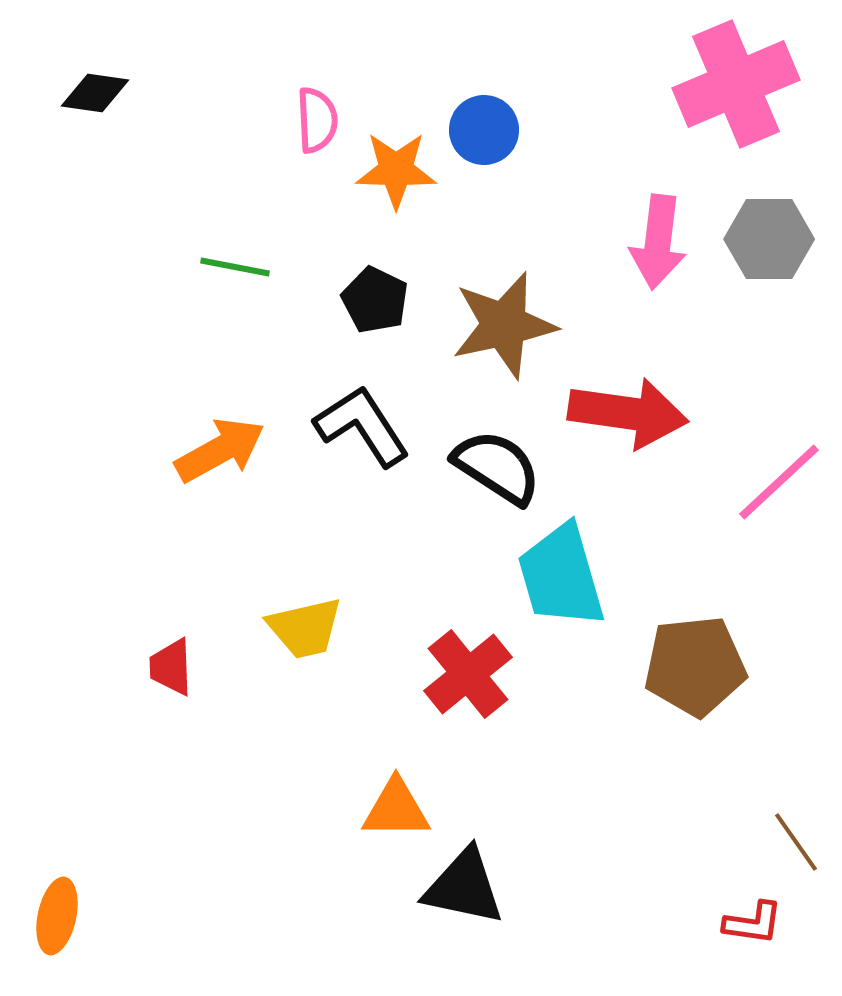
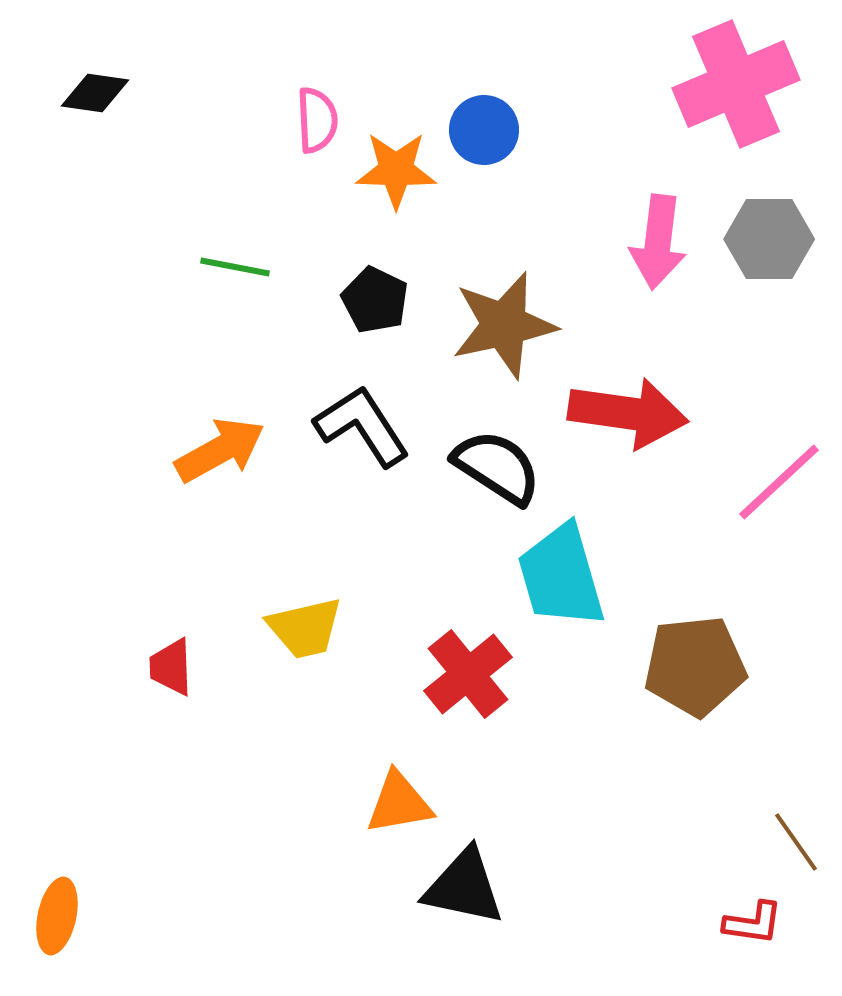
orange triangle: moved 3 px right, 6 px up; rotated 10 degrees counterclockwise
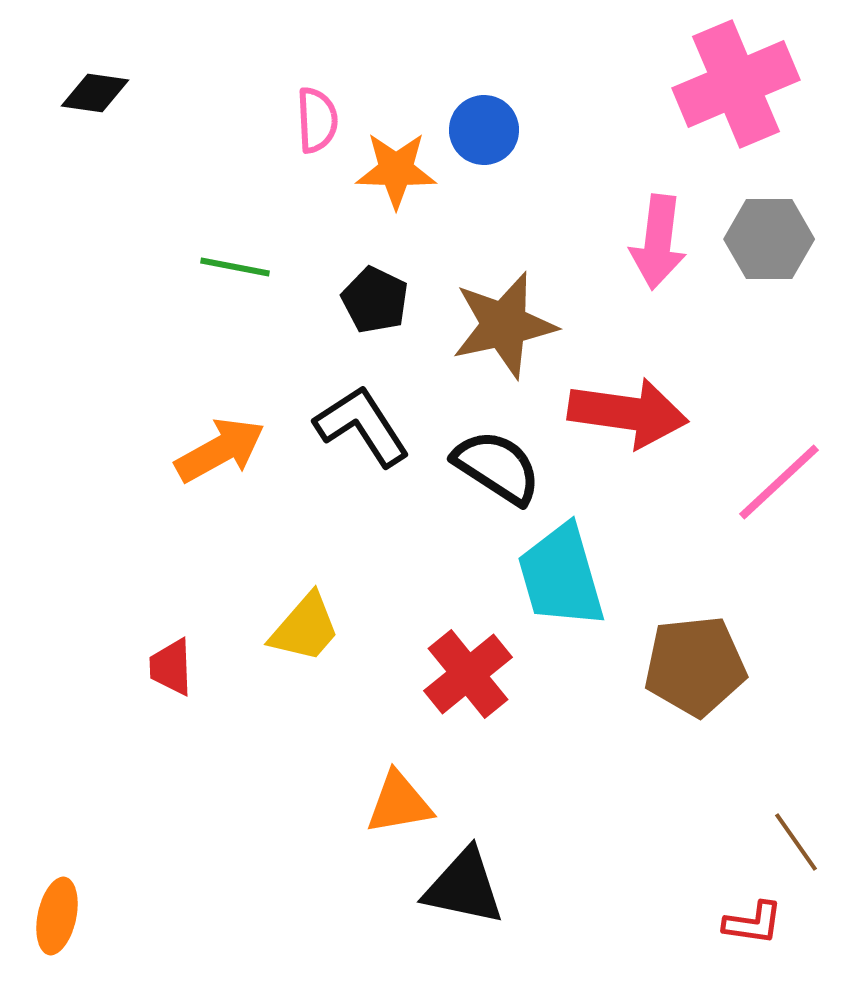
yellow trapezoid: rotated 36 degrees counterclockwise
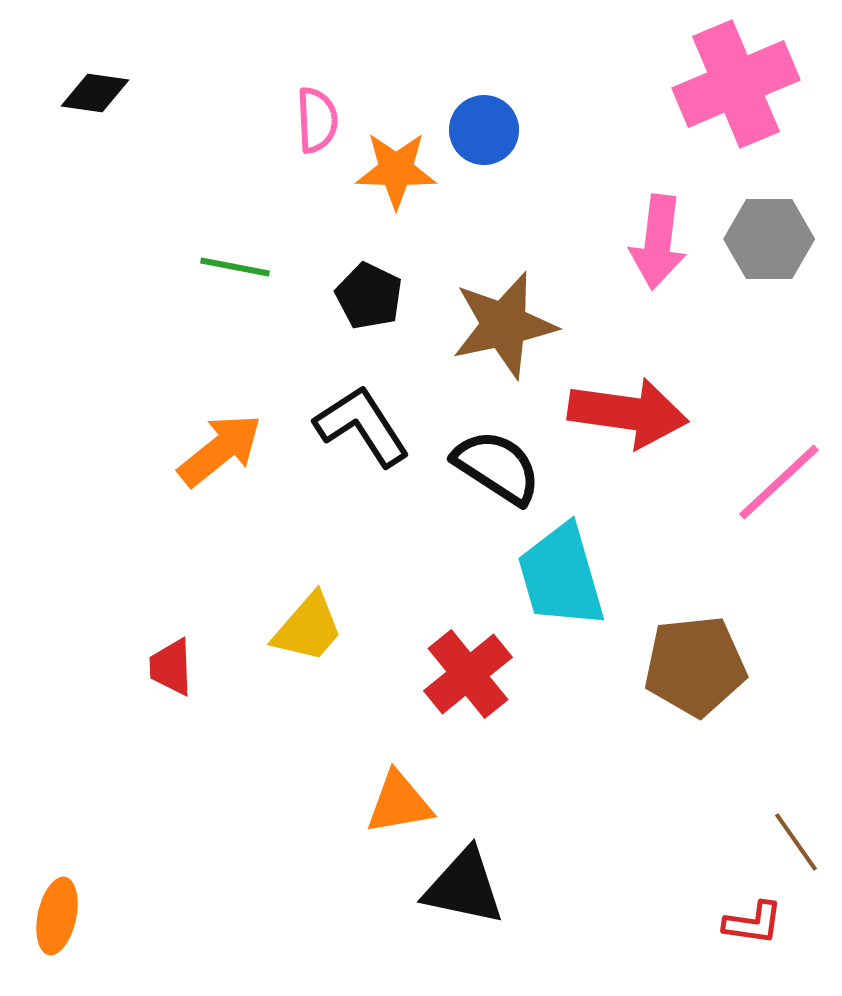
black pentagon: moved 6 px left, 4 px up
orange arrow: rotated 10 degrees counterclockwise
yellow trapezoid: moved 3 px right
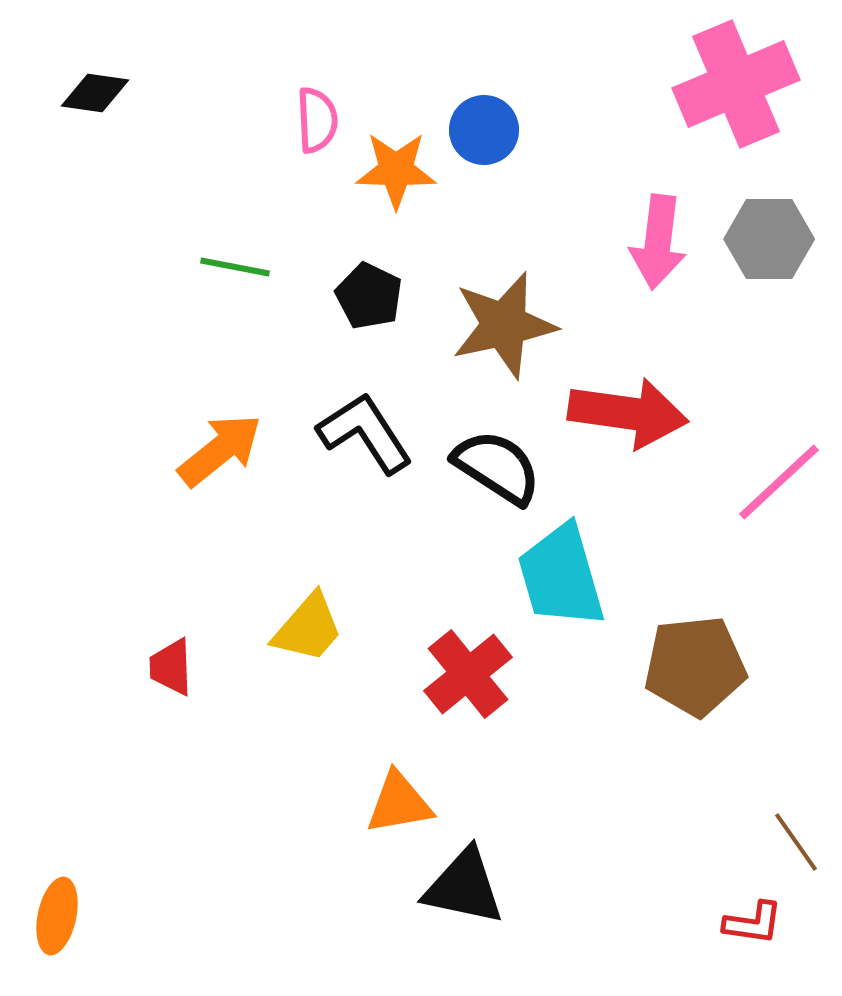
black L-shape: moved 3 px right, 7 px down
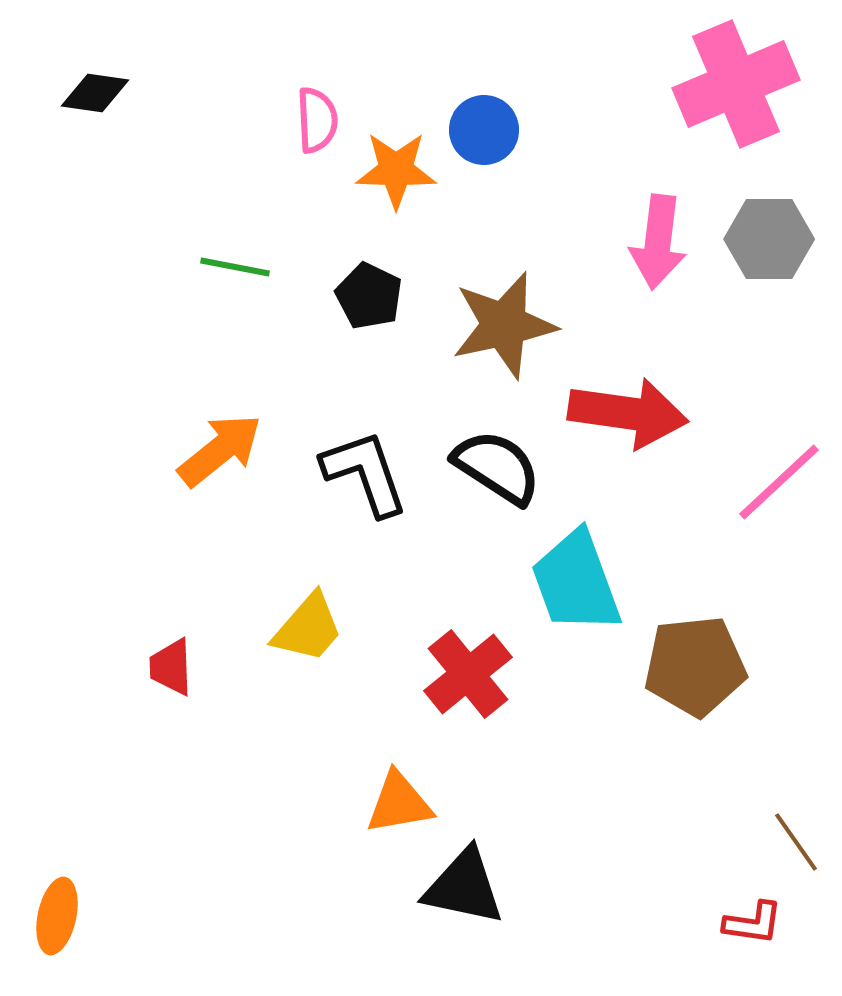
black L-shape: moved 40 px down; rotated 14 degrees clockwise
cyan trapezoid: moved 15 px right, 6 px down; rotated 4 degrees counterclockwise
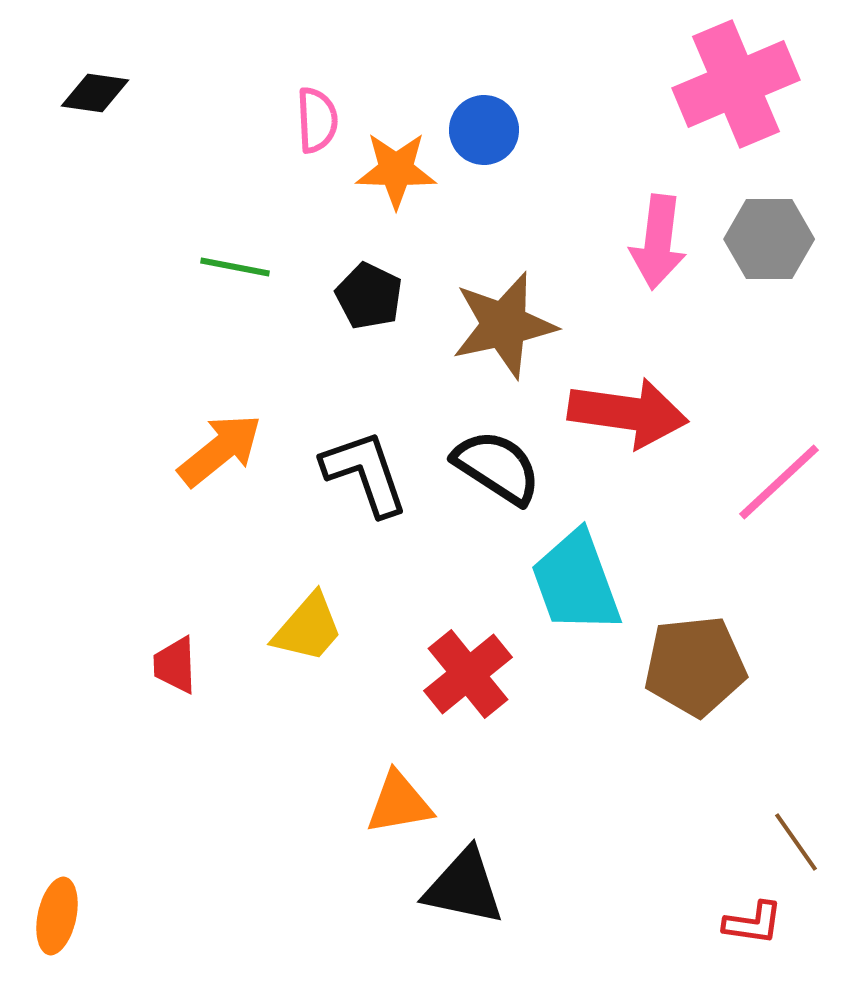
red trapezoid: moved 4 px right, 2 px up
